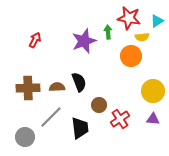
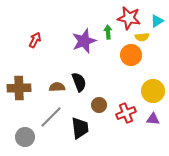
orange circle: moved 1 px up
brown cross: moved 9 px left
red cross: moved 6 px right, 6 px up; rotated 12 degrees clockwise
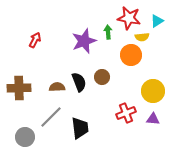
brown circle: moved 3 px right, 28 px up
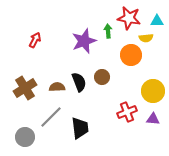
cyan triangle: rotated 32 degrees clockwise
green arrow: moved 1 px up
yellow semicircle: moved 4 px right, 1 px down
brown cross: moved 6 px right; rotated 30 degrees counterclockwise
red cross: moved 1 px right, 1 px up
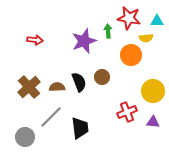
red arrow: rotated 70 degrees clockwise
brown cross: moved 4 px right, 1 px up; rotated 10 degrees counterclockwise
purple triangle: moved 3 px down
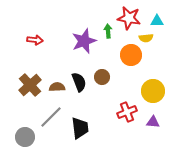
brown cross: moved 1 px right, 2 px up
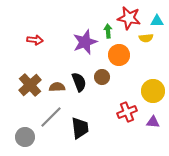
purple star: moved 1 px right, 1 px down
orange circle: moved 12 px left
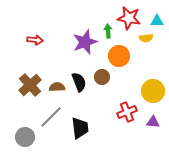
orange circle: moved 1 px down
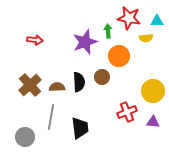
black semicircle: rotated 18 degrees clockwise
gray line: rotated 35 degrees counterclockwise
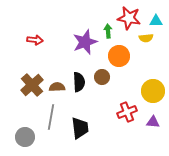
cyan triangle: moved 1 px left
brown cross: moved 2 px right
